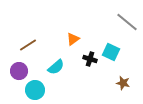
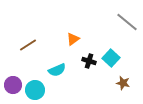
cyan square: moved 6 px down; rotated 18 degrees clockwise
black cross: moved 1 px left, 2 px down
cyan semicircle: moved 1 px right, 3 px down; rotated 18 degrees clockwise
purple circle: moved 6 px left, 14 px down
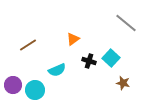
gray line: moved 1 px left, 1 px down
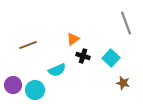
gray line: rotated 30 degrees clockwise
brown line: rotated 12 degrees clockwise
black cross: moved 6 px left, 5 px up
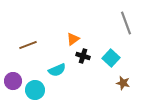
purple circle: moved 4 px up
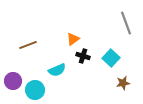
brown star: rotated 24 degrees counterclockwise
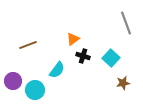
cyan semicircle: rotated 30 degrees counterclockwise
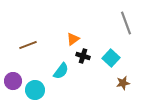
cyan semicircle: moved 4 px right, 1 px down
